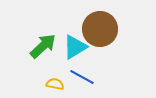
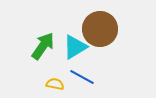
green arrow: rotated 12 degrees counterclockwise
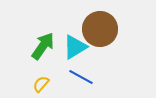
blue line: moved 1 px left
yellow semicircle: moved 14 px left; rotated 60 degrees counterclockwise
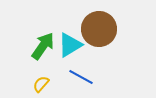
brown circle: moved 1 px left
cyan triangle: moved 5 px left, 2 px up
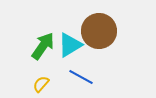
brown circle: moved 2 px down
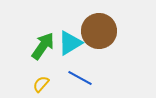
cyan triangle: moved 2 px up
blue line: moved 1 px left, 1 px down
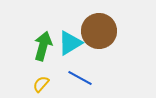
green arrow: rotated 20 degrees counterclockwise
